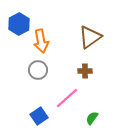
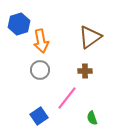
blue hexagon: rotated 10 degrees clockwise
gray circle: moved 2 px right
pink line: rotated 10 degrees counterclockwise
green semicircle: rotated 56 degrees counterclockwise
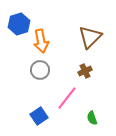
brown triangle: rotated 10 degrees counterclockwise
brown cross: rotated 24 degrees counterclockwise
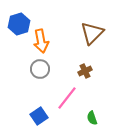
brown triangle: moved 2 px right, 4 px up
gray circle: moved 1 px up
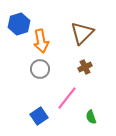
brown triangle: moved 10 px left
brown cross: moved 4 px up
green semicircle: moved 1 px left, 1 px up
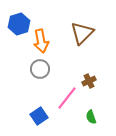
brown cross: moved 4 px right, 14 px down
